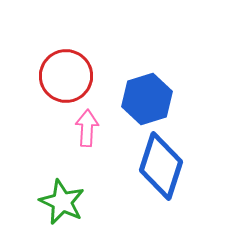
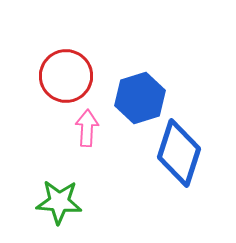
blue hexagon: moved 7 px left, 1 px up
blue diamond: moved 18 px right, 13 px up
green star: moved 3 px left; rotated 21 degrees counterclockwise
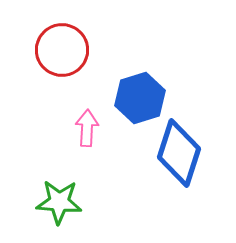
red circle: moved 4 px left, 26 px up
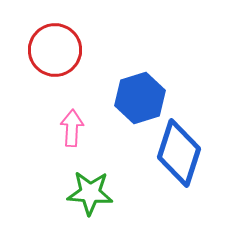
red circle: moved 7 px left
pink arrow: moved 15 px left
green star: moved 31 px right, 9 px up
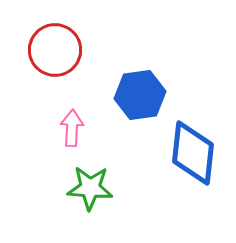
blue hexagon: moved 3 px up; rotated 9 degrees clockwise
blue diamond: moved 14 px right; rotated 12 degrees counterclockwise
green star: moved 5 px up
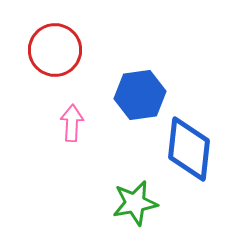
pink arrow: moved 5 px up
blue diamond: moved 4 px left, 4 px up
green star: moved 45 px right, 15 px down; rotated 15 degrees counterclockwise
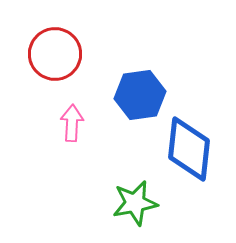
red circle: moved 4 px down
